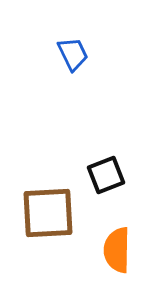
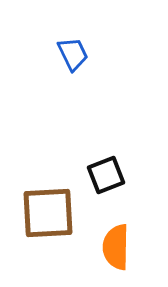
orange semicircle: moved 1 px left, 3 px up
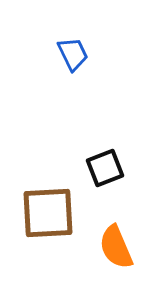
black square: moved 1 px left, 7 px up
orange semicircle: rotated 24 degrees counterclockwise
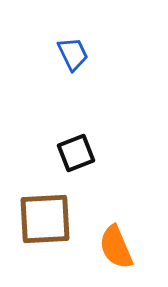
black square: moved 29 px left, 15 px up
brown square: moved 3 px left, 6 px down
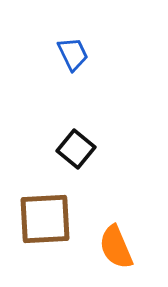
black square: moved 4 px up; rotated 30 degrees counterclockwise
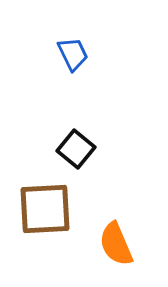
brown square: moved 10 px up
orange semicircle: moved 3 px up
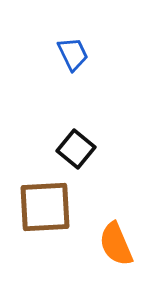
brown square: moved 2 px up
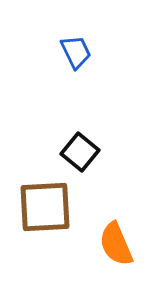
blue trapezoid: moved 3 px right, 2 px up
black square: moved 4 px right, 3 px down
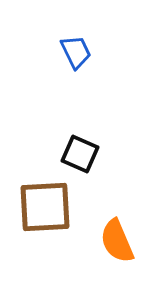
black square: moved 2 px down; rotated 15 degrees counterclockwise
orange semicircle: moved 1 px right, 3 px up
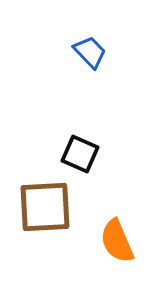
blue trapezoid: moved 14 px right; rotated 18 degrees counterclockwise
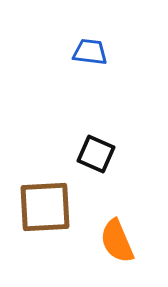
blue trapezoid: rotated 39 degrees counterclockwise
black square: moved 16 px right
